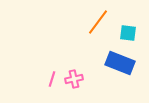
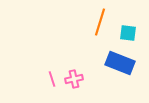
orange line: moved 2 px right; rotated 20 degrees counterclockwise
pink line: rotated 35 degrees counterclockwise
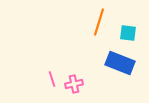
orange line: moved 1 px left
pink cross: moved 5 px down
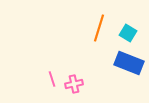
orange line: moved 6 px down
cyan square: rotated 24 degrees clockwise
blue rectangle: moved 9 px right
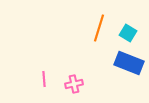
pink line: moved 8 px left; rotated 14 degrees clockwise
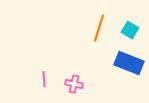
cyan square: moved 2 px right, 3 px up
pink cross: rotated 24 degrees clockwise
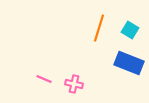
pink line: rotated 63 degrees counterclockwise
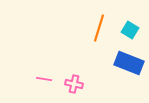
pink line: rotated 14 degrees counterclockwise
